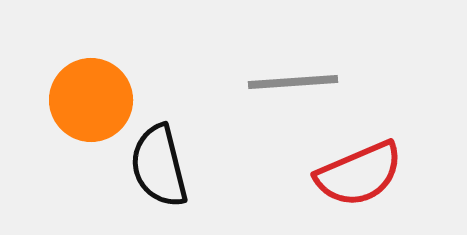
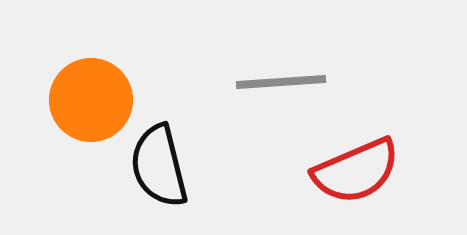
gray line: moved 12 px left
red semicircle: moved 3 px left, 3 px up
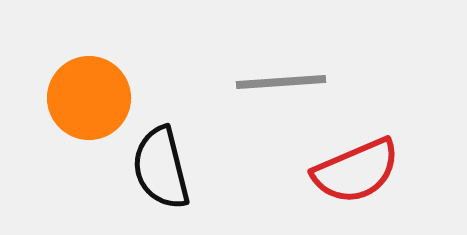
orange circle: moved 2 px left, 2 px up
black semicircle: moved 2 px right, 2 px down
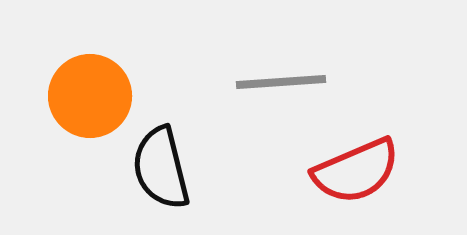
orange circle: moved 1 px right, 2 px up
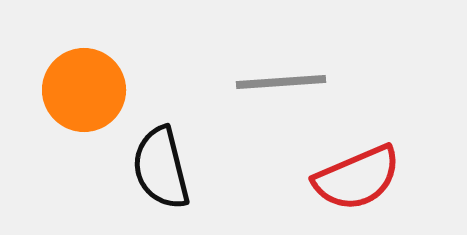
orange circle: moved 6 px left, 6 px up
red semicircle: moved 1 px right, 7 px down
